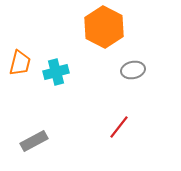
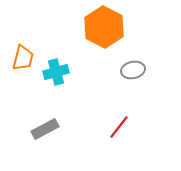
orange trapezoid: moved 3 px right, 5 px up
gray rectangle: moved 11 px right, 12 px up
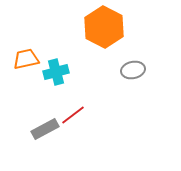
orange trapezoid: moved 3 px right, 1 px down; rotated 116 degrees counterclockwise
red line: moved 46 px left, 12 px up; rotated 15 degrees clockwise
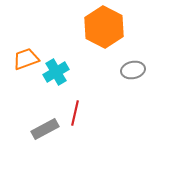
orange trapezoid: rotated 8 degrees counterclockwise
cyan cross: rotated 15 degrees counterclockwise
red line: moved 2 px right, 2 px up; rotated 40 degrees counterclockwise
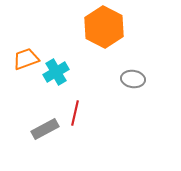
gray ellipse: moved 9 px down; rotated 20 degrees clockwise
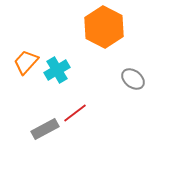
orange trapezoid: moved 3 px down; rotated 28 degrees counterclockwise
cyan cross: moved 1 px right, 2 px up
gray ellipse: rotated 30 degrees clockwise
red line: rotated 40 degrees clockwise
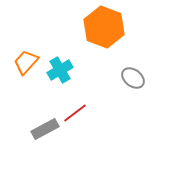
orange hexagon: rotated 6 degrees counterclockwise
cyan cross: moved 3 px right
gray ellipse: moved 1 px up
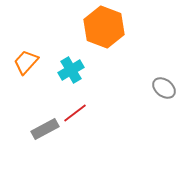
cyan cross: moved 11 px right
gray ellipse: moved 31 px right, 10 px down
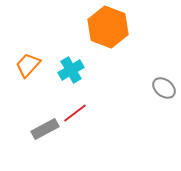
orange hexagon: moved 4 px right
orange trapezoid: moved 2 px right, 3 px down
